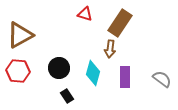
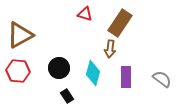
purple rectangle: moved 1 px right
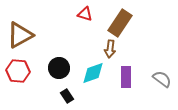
cyan diamond: rotated 55 degrees clockwise
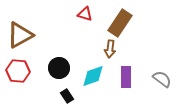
cyan diamond: moved 3 px down
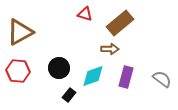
brown rectangle: rotated 16 degrees clockwise
brown triangle: moved 3 px up
brown arrow: rotated 96 degrees counterclockwise
purple rectangle: rotated 15 degrees clockwise
black rectangle: moved 2 px right, 1 px up; rotated 72 degrees clockwise
